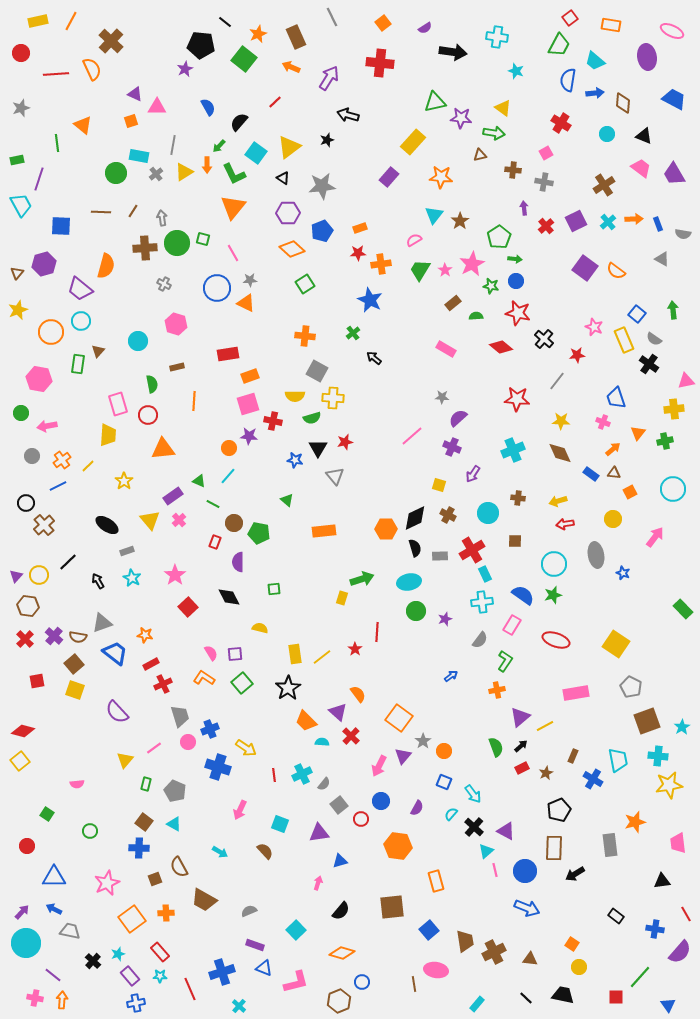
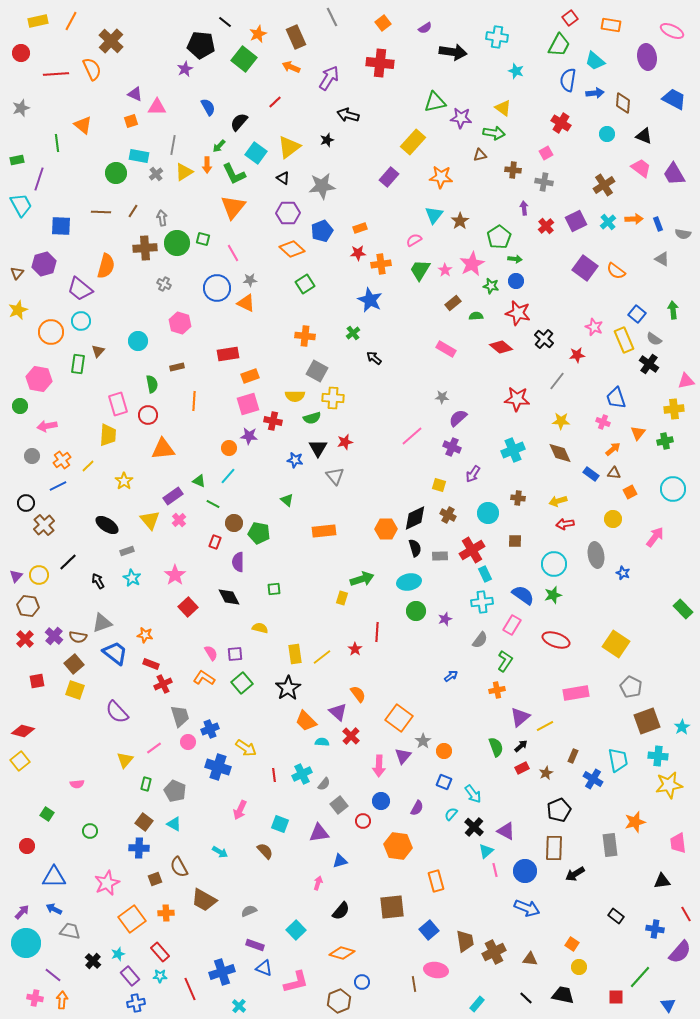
pink hexagon at (176, 324): moved 4 px right, 1 px up
green circle at (21, 413): moved 1 px left, 7 px up
red rectangle at (151, 664): rotated 49 degrees clockwise
pink arrow at (379, 766): rotated 25 degrees counterclockwise
red circle at (361, 819): moved 2 px right, 2 px down
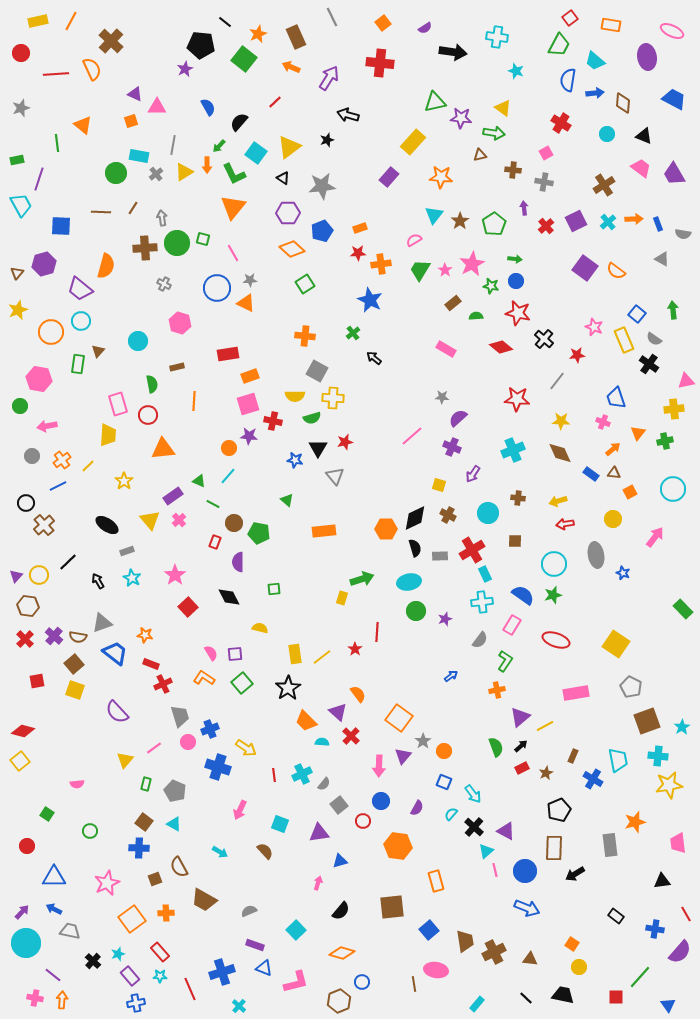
brown line at (133, 211): moved 3 px up
green pentagon at (499, 237): moved 5 px left, 13 px up
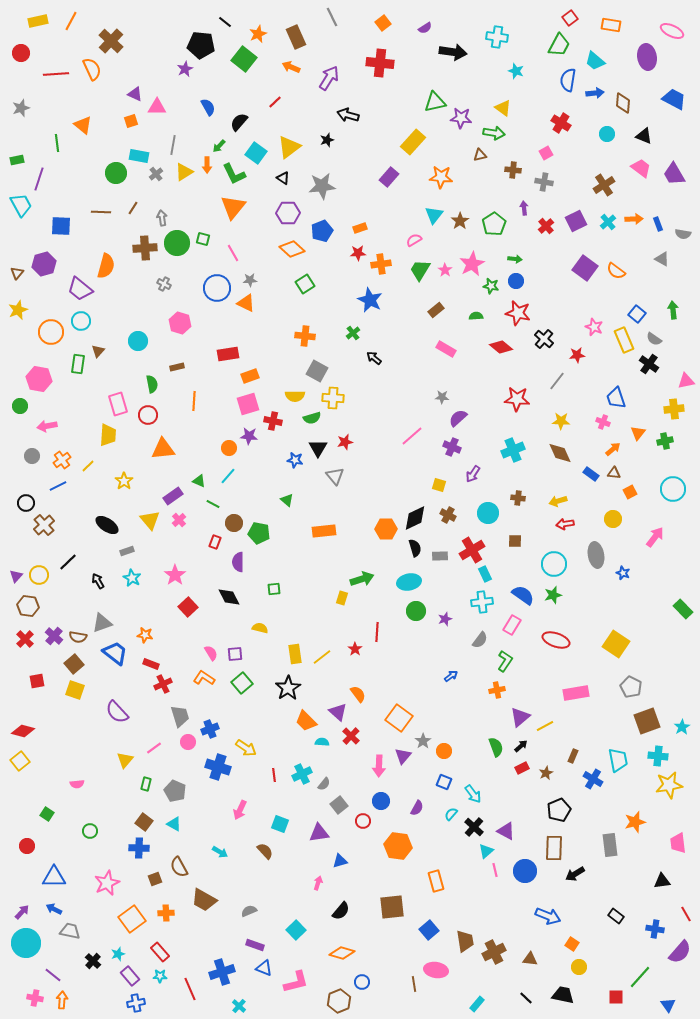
brown rectangle at (453, 303): moved 17 px left, 7 px down
blue arrow at (527, 908): moved 21 px right, 8 px down
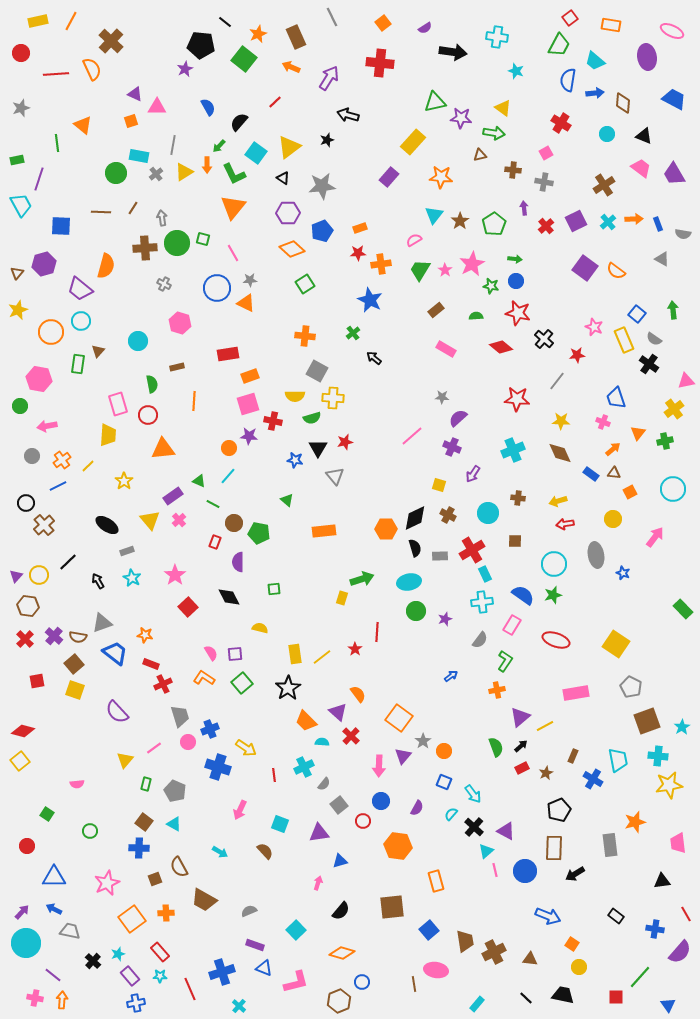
yellow cross at (674, 409): rotated 30 degrees counterclockwise
cyan cross at (302, 774): moved 2 px right, 7 px up
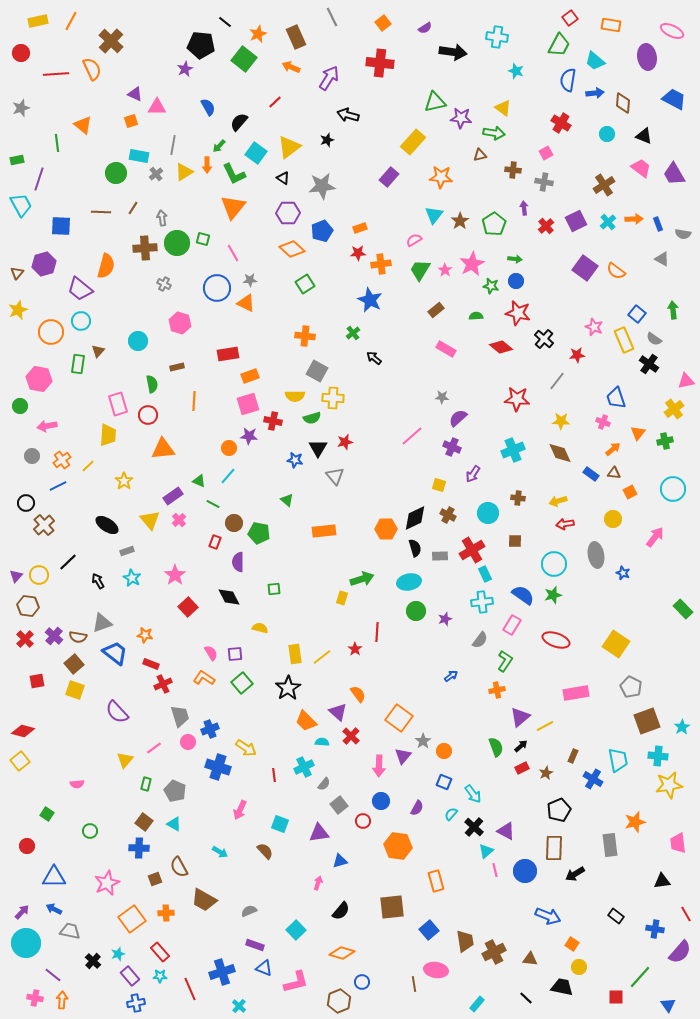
black trapezoid at (563, 995): moved 1 px left, 8 px up
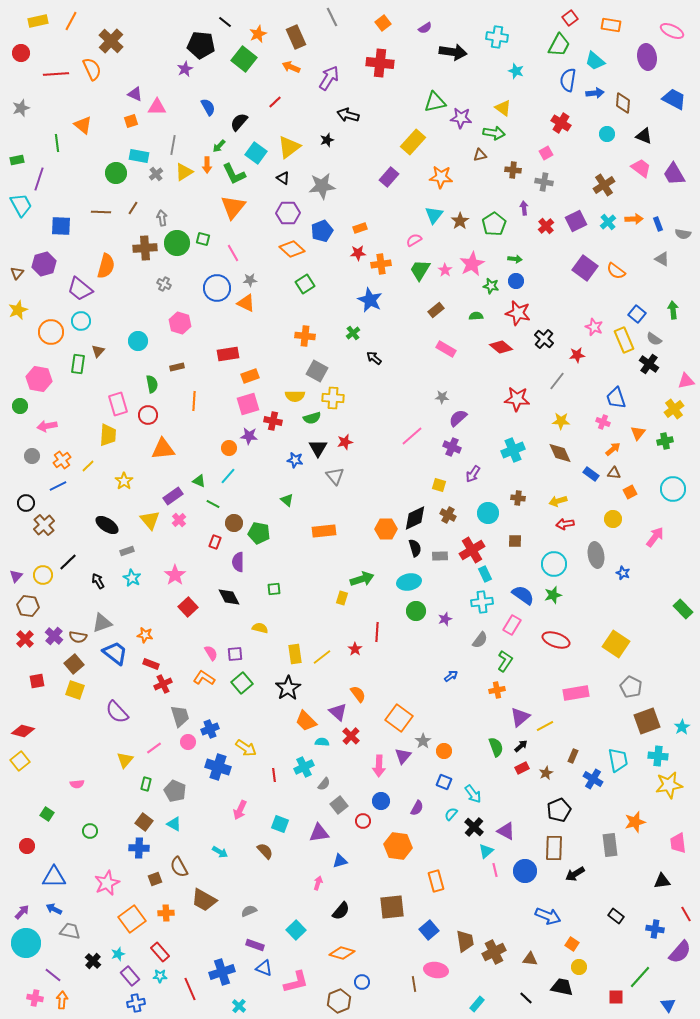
yellow circle at (39, 575): moved 4 px right
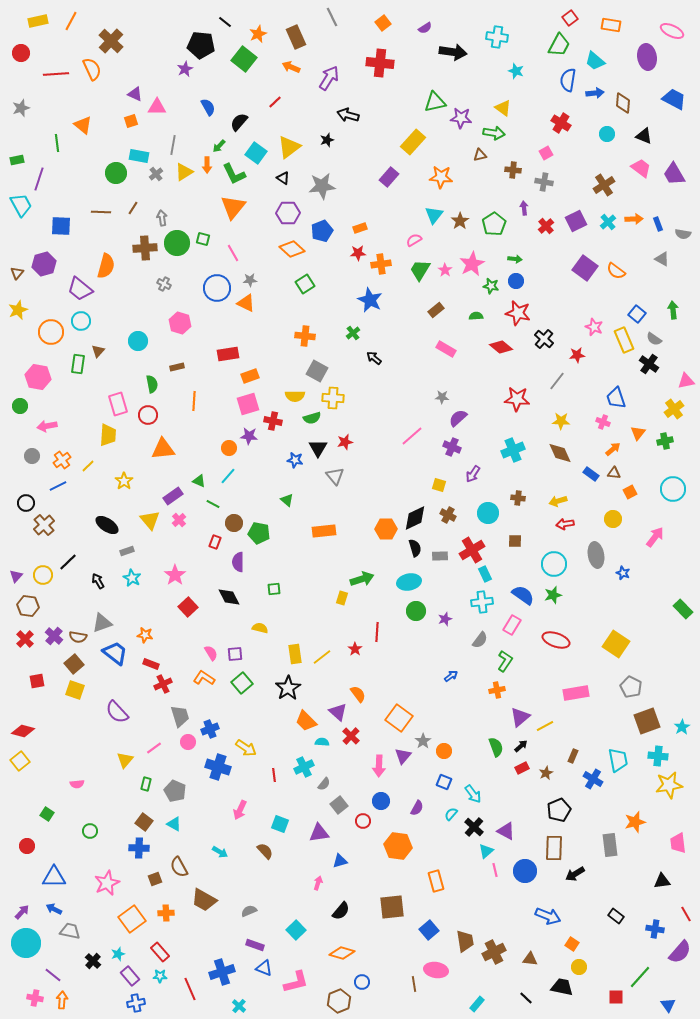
pink hexagon at (39, 379): moved 1 px left, 2 px up
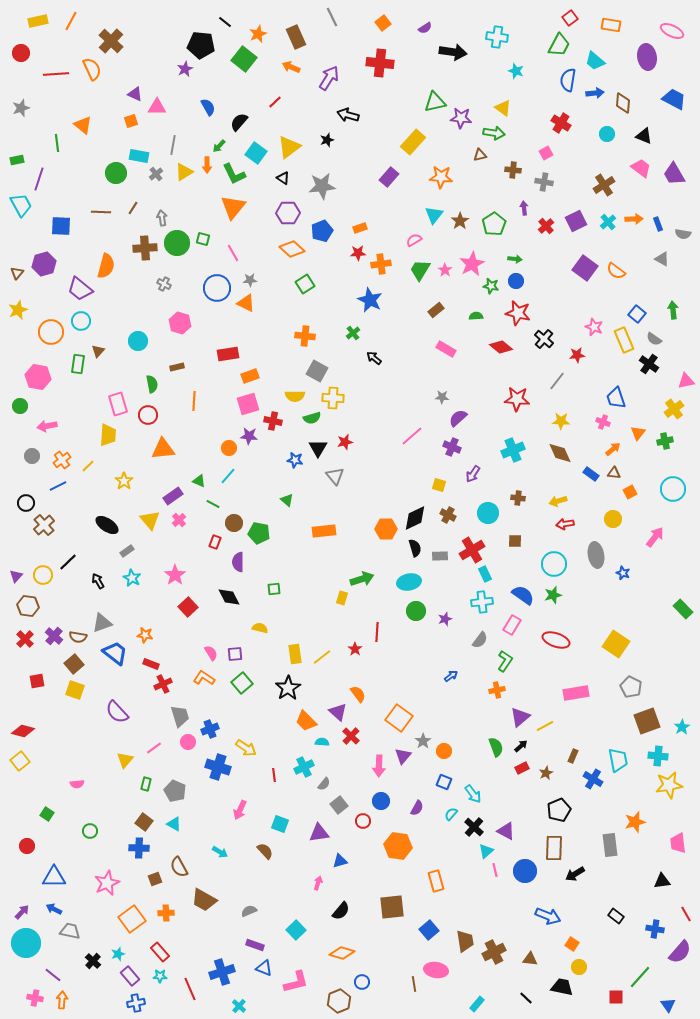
gray rectangle at (127, 551): rotated 16 degrees counterclockwise
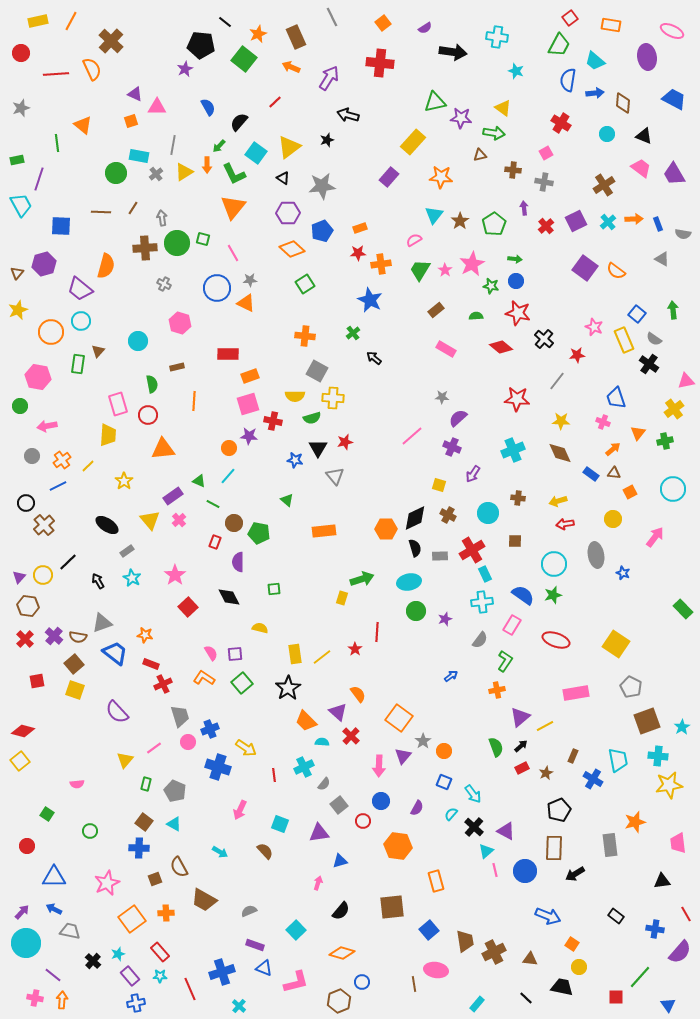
red rectangle at (228, 354): rotated 10 degrees clockwise
purple triangle at (16, 576): moved 3 px right, 1 px down
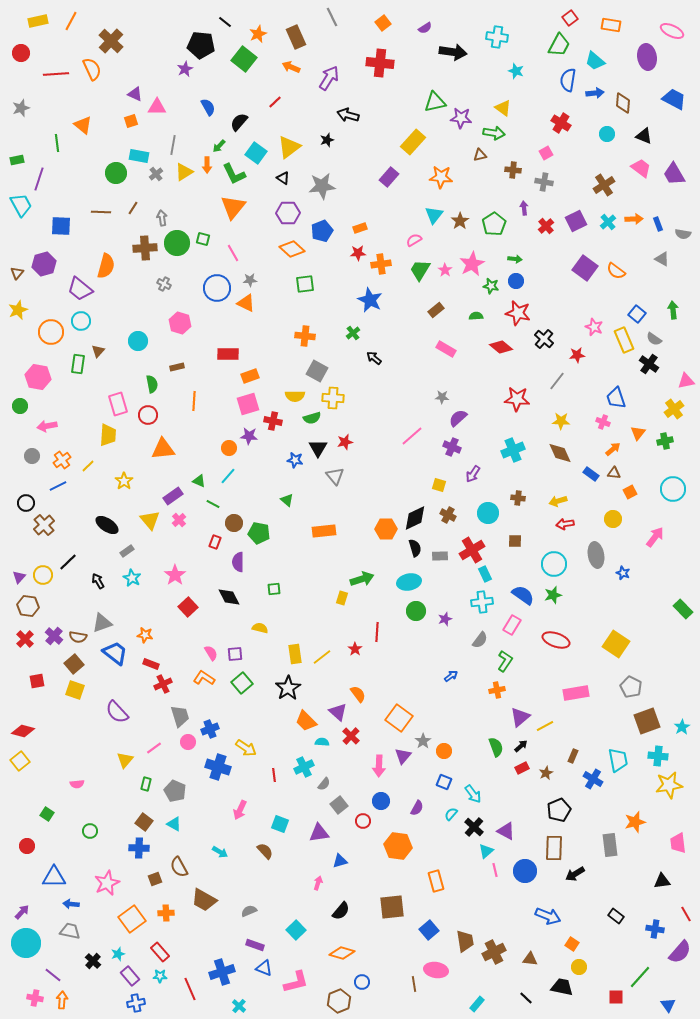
green square at (305, 284): rotated 24 degrees clockwise
blue arrow at (54, 909): moved 17 px right, 5 px up; rotated 21 degrees counterclockwise
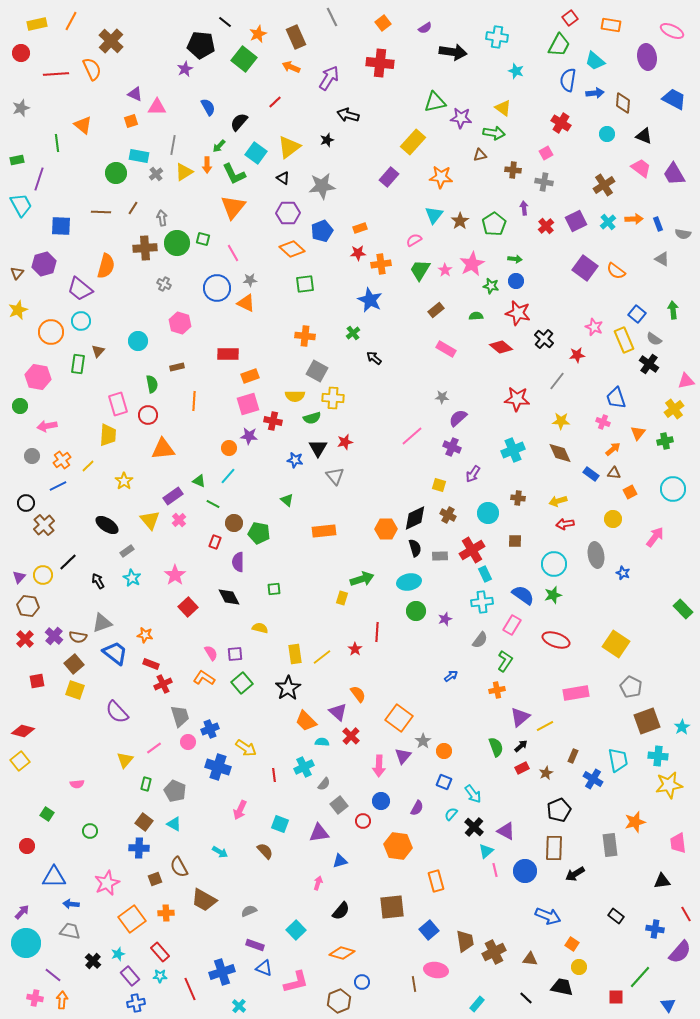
yellow rectangle at (38, 21): moved 1 px left, 3 px down
